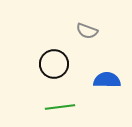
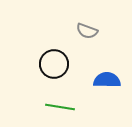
green line: rotated 16 degrees clockwise
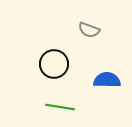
gray semicircle: moved 2 px right, 1 px up
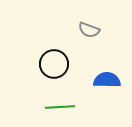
green line: rotated 12 degrees counterclockwise
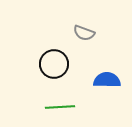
gray semicircle: moved 5 px left, 3 px down
